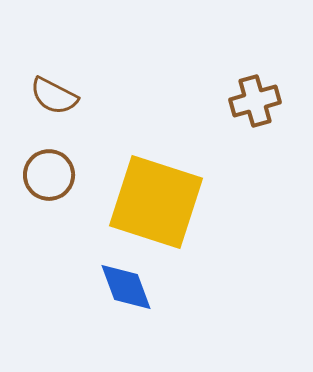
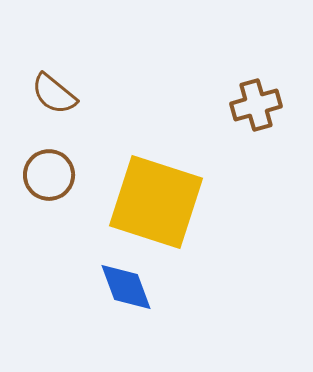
brown semicircle: moved 2 px up; rotated 12 degrees clockwise
brown cross: moved 1 px right, 4 px down
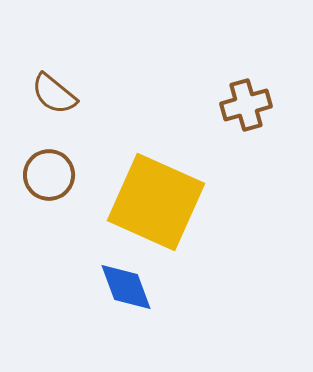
brown cross: moved 10 px left
yellow square: rotated 6 degrees clockwise
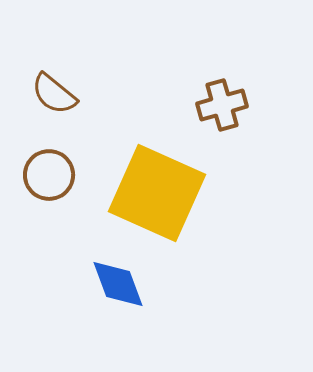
brown cross: moved 24 px left
yellow square: moved 1 px right, 9 px up
blue diamond: moved 8 px left, 3 px up
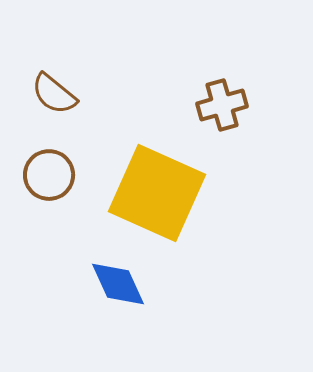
blue diamond: rotated 4 degrees counterclockwise
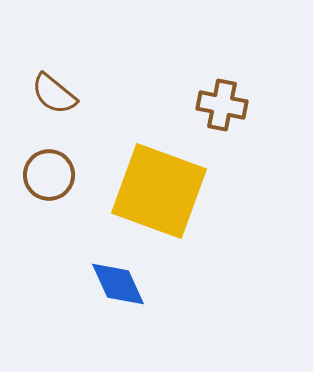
brown cross: rotated 27 degrees clockwise
yellow square: moved 2 px right, 2 px up; rotated 4 degrees counterclockwise
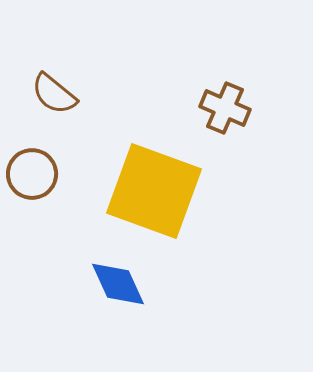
brown cross: moved 3 px right, 3 px down; rotated 12 degrees clockwise
brown circle: moved 17 px left, 1 px up
yellow square: moved 5 px left
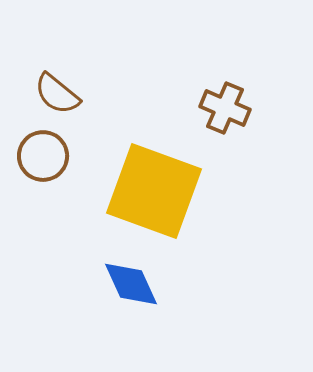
brown semicircle: moved 3 px right
brown circle: moved 11 px right, 18 px up
blue diamond: moved 13 px right
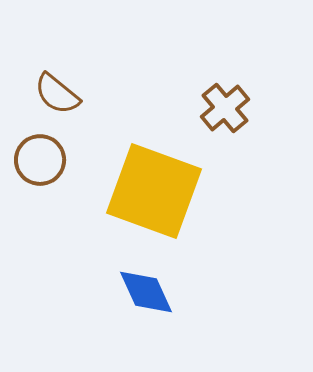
brown cross: rotated 27 degrees clockwise
brown circle: moved 3 px left, 4 px down
blue diamond: moved 15 px right, 8 px down
